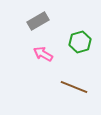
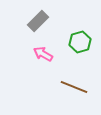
gray rectangle: rotated 15 degrees counterclockwise
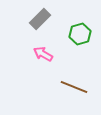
gray rectangle: moved 2 px right, 2 px up
green hexagon: moved 8 px up
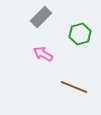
gray rectangle: moved 1 px right, 2 px up
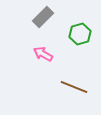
gray rectangle: moved 2 px right
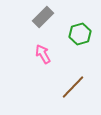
pink arrow: rotated 30 degrees clockwise
brown line: moved 1 px left; rotated 68 degrees counterclockwise
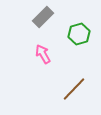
green hexagon: moved 1 px left
brown line: moved 1 px right, 2 px down
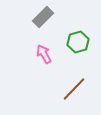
green hexagon: moved 1 px left, 8 px down
pink arrow: moved 1 px right
